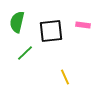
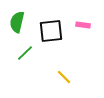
yellow line: moved 1 px left; rotated 21 degrees counterclockwise
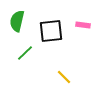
green semicircle: moved 1 px up
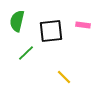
green line: moved 1 px right
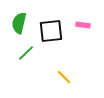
green semicircle: moved 2 px right, 2 px down
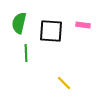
black square: rotated 10 degrees clockwise
green line: rotated 48 degrees counterclockwise
yellow line: moved 6 px down
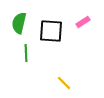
pink rectangle: moved 3 px up; rotated 40 degrees counterclockwise
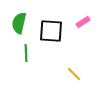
yellow line: moved 10 px right, 9 px up
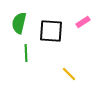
yellow line: moved 5 px left
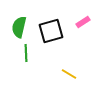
green semicircle: moved 4 px down
black square: rotated 20 degrees counterclockwise
yellow line: rotated 14 degrees counterclockwise
